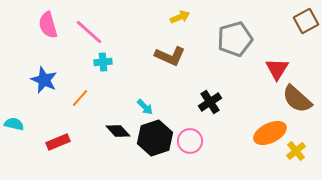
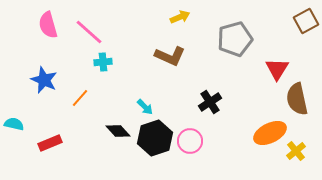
brown semicircle: rotated 36 degrees clockwise
red rectangle: moved 8 px left, 1 px down
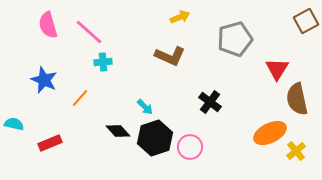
black cross: rotated 20 degrees counterclockwise
pink circle: moved 6 px down
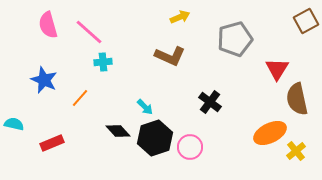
red rectangle: moved 2 px right
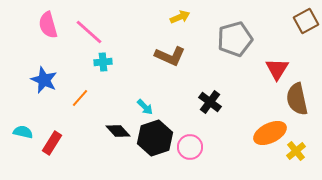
cyan semicircle: moved 9 px right, 8 px down
red rectangle: rotated 35 degrees counterclockwise
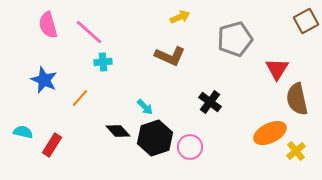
red rectangle: moved 2 px down
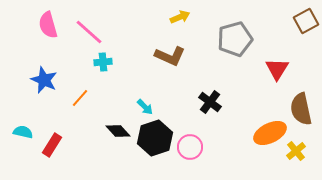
brown semicircle: moved 4 px right, 10 px down
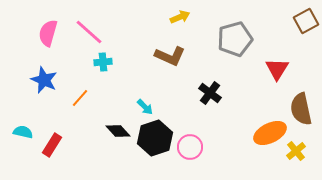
pink semicircle: moved 8 px down; rotated 32 degrees clockwise
black cross: moved 9 px up
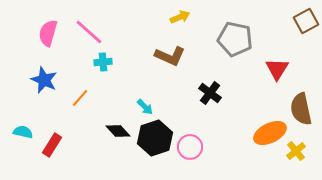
gray pentagon: rotated 28 degrees clockwise
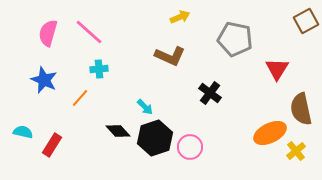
cyan cross: moved 4 px left, 7 px down
